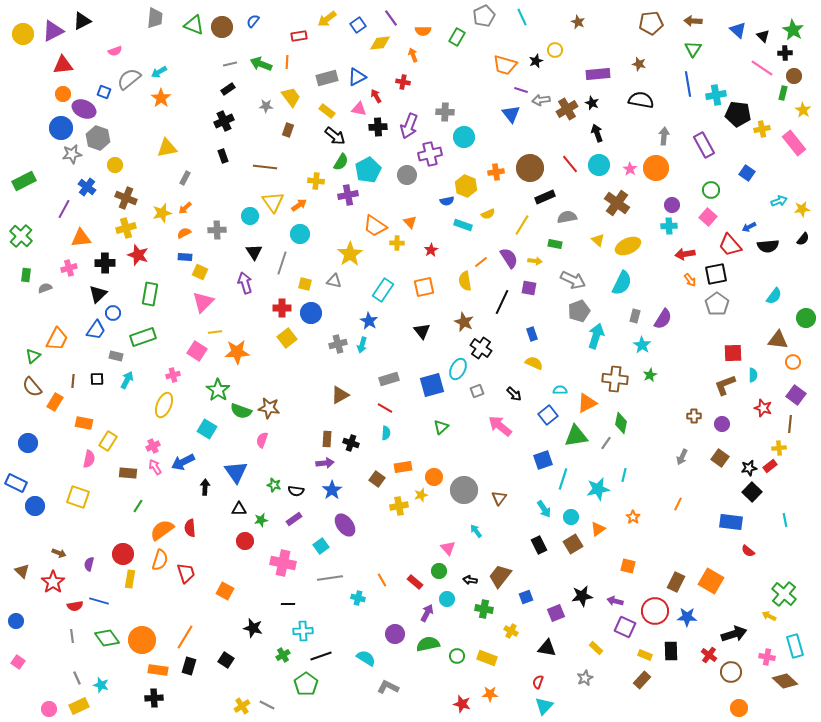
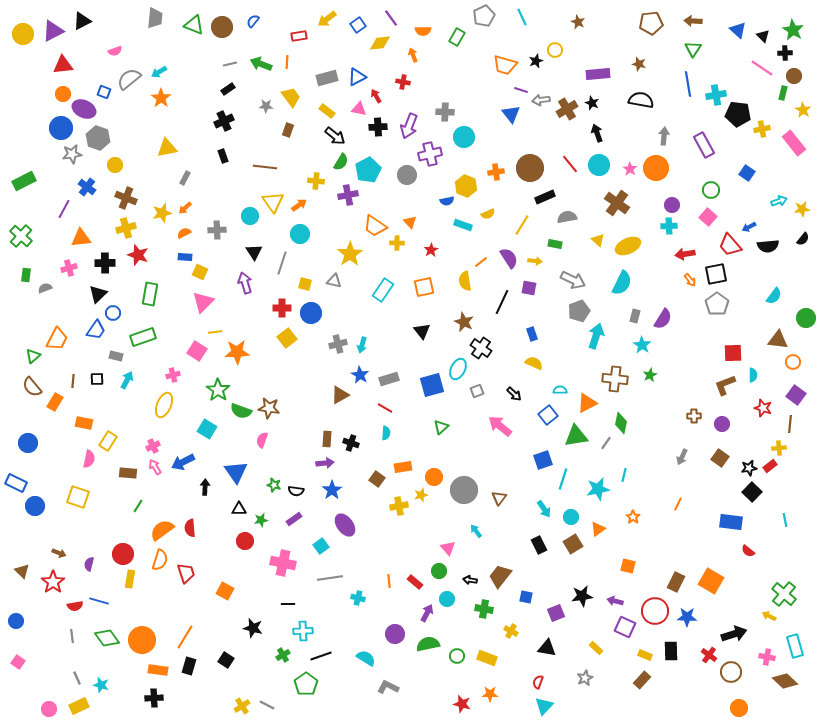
blue star at (369, 321): moved 9 px left, 54 px down
orange line at (382, 580): moved 7 px right, 1 px down; rotated 24 degrees clockwise
blue square at (526, 597): rotated 32 degrees clockwise
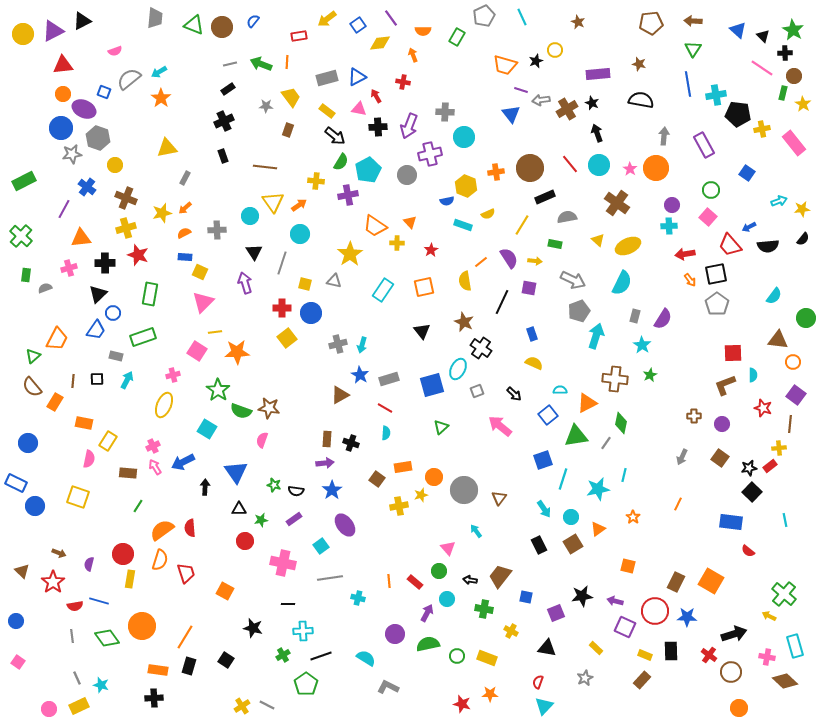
yellow star at (803, 110): moved 6 px up
orange circle at (142, 640): moved 14 px up
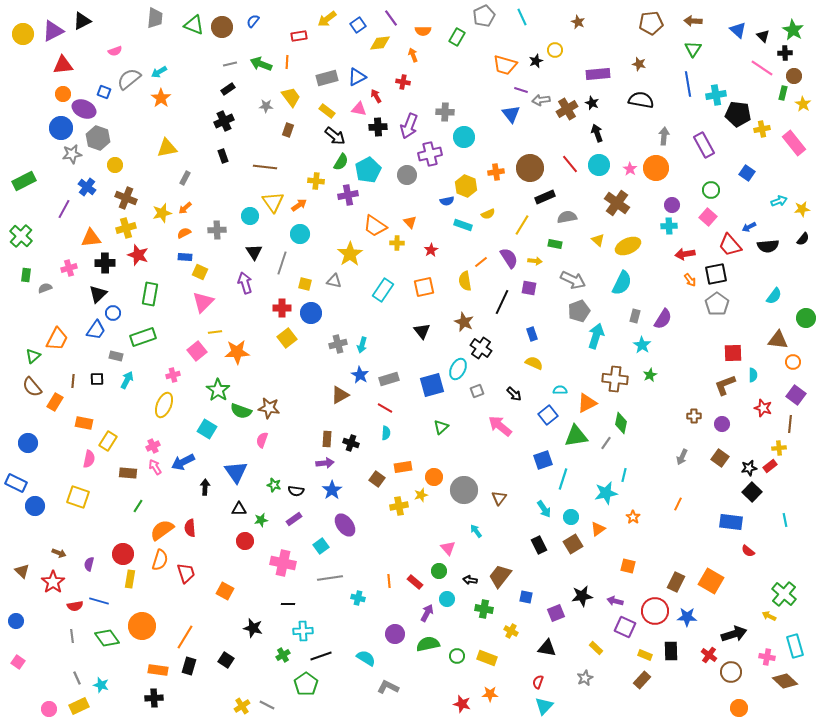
orange triangle at (81, 238): moved 10 px right
pink square at (197, 351): rotated 18 degrees clockwise
cyan star at (598, 489): moved 8 px right, 4 px down
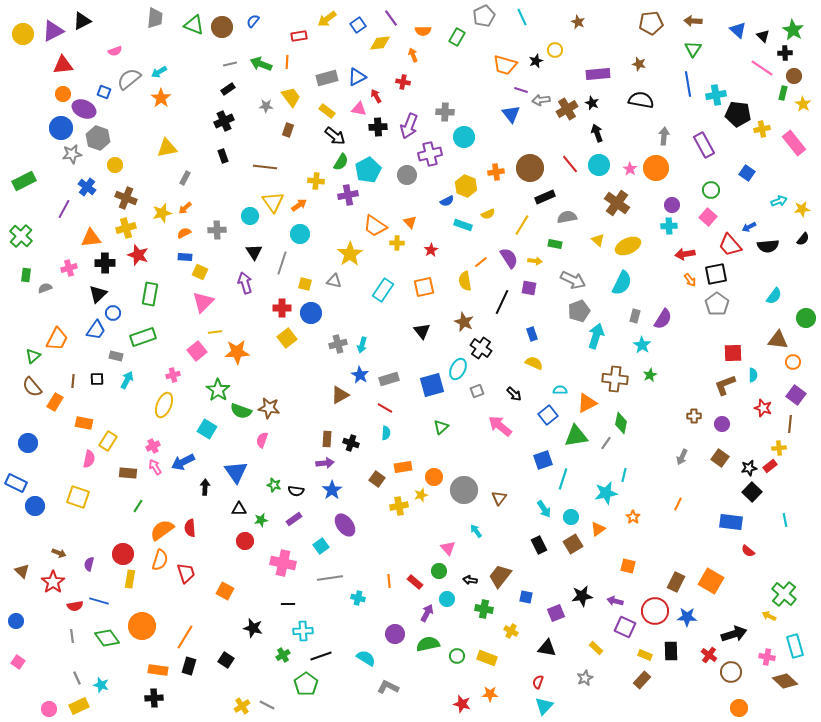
blue semicircle at (447, 201): rotated 16 degrees counterclockwise
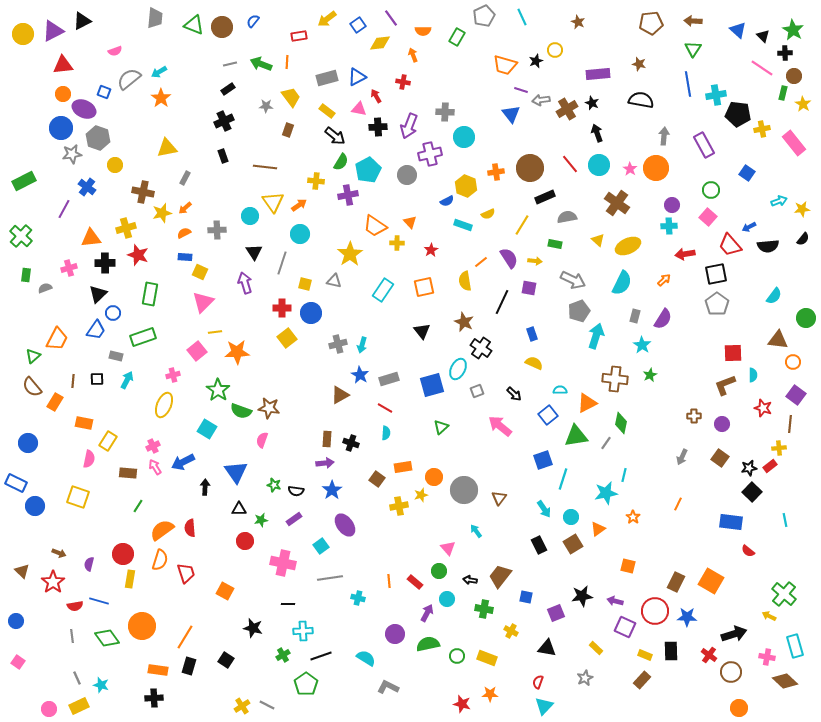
brown cross at (126, 198): moved 17 px right, 6 px up; rotated 10 degrees counterclockwise
orange arrow at (690, 280): moved 26 px left; rotated 96 degrees counterclockwise
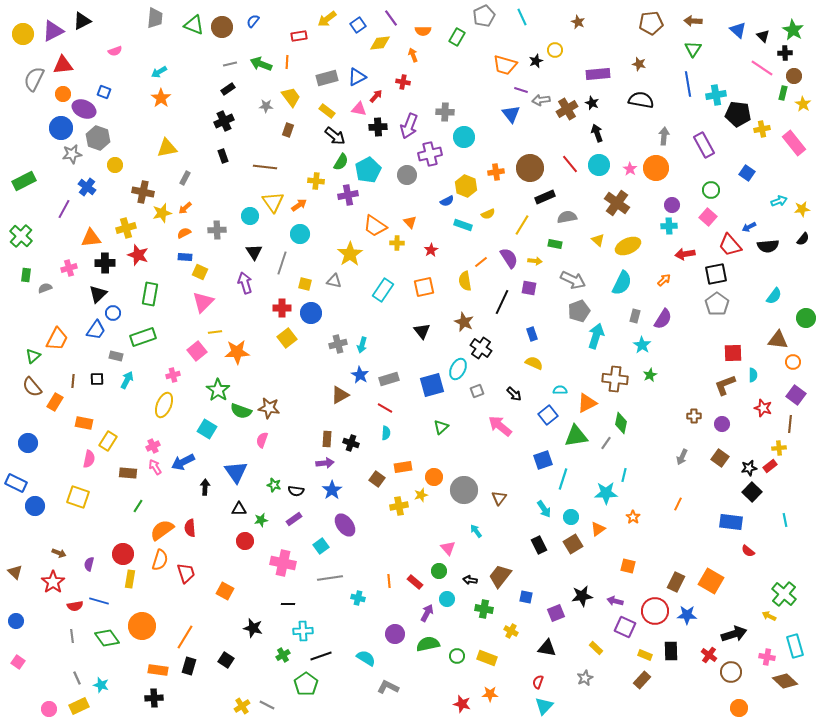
gray semicircle at (129, 79): moved 95 px left; rotated 25 degrees counterclockwise
red arrow at (376, 96): rotated 72 degrees clockwise
cyan star at (606, 493): rotated 10 degrees clockwise
brown triangle at (22, 571): moved 7 px left, 1 px down
blue star at (687, 617): moved 2 px up
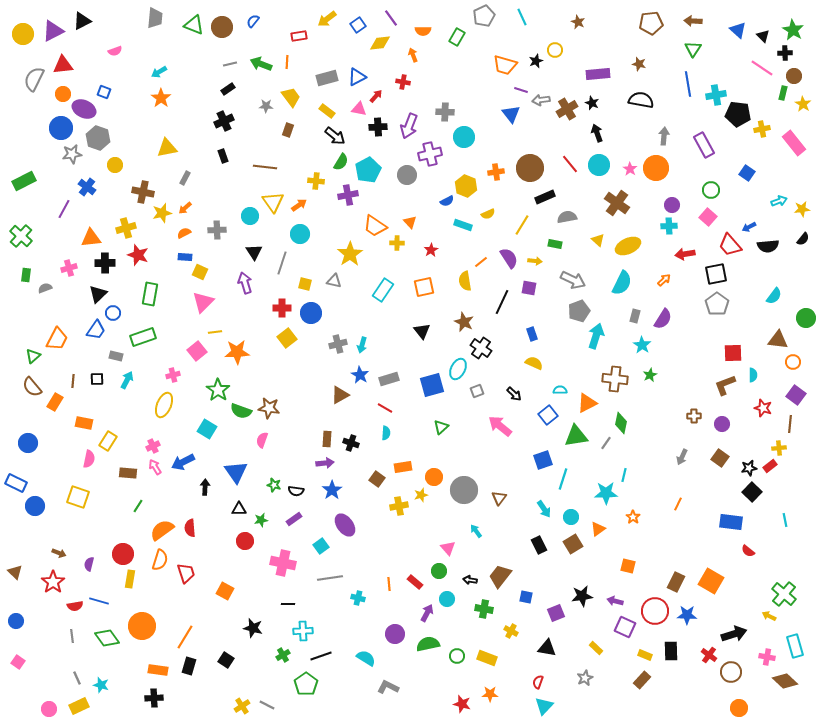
orange line at (389, 581): moved 3 px down
